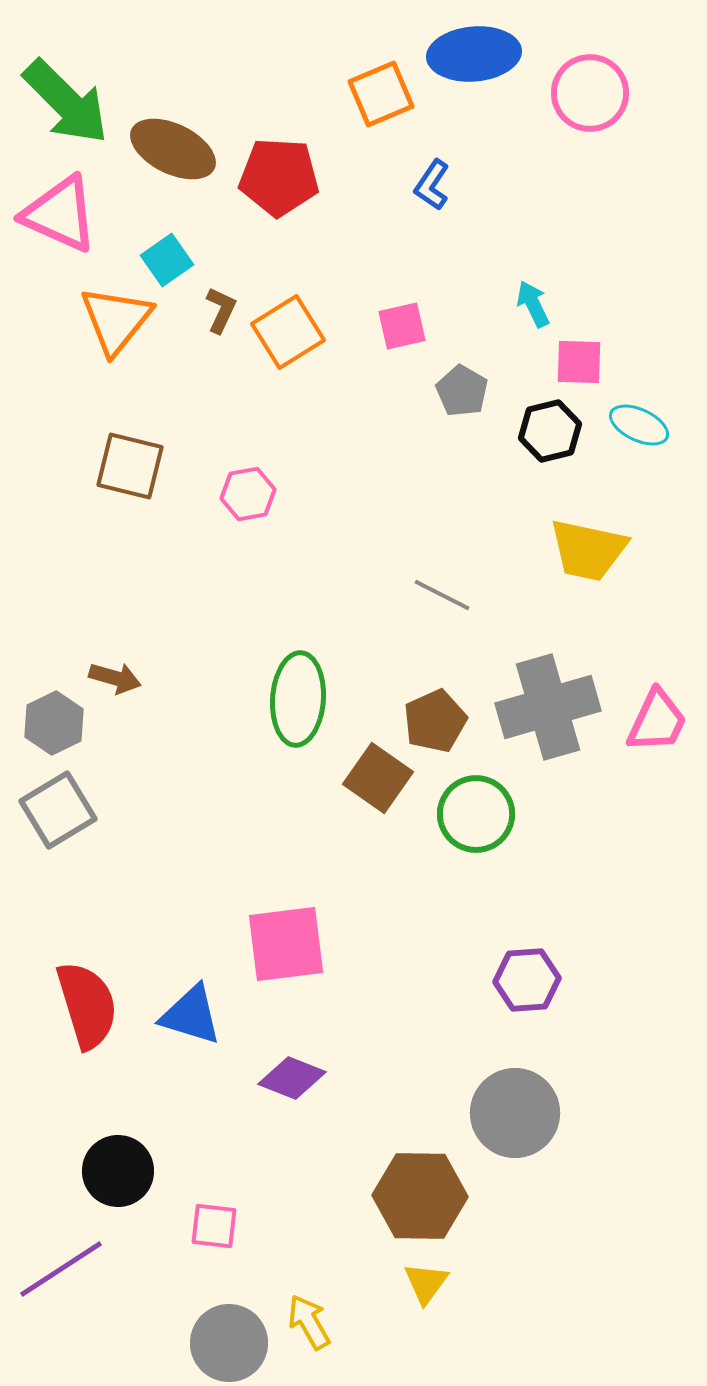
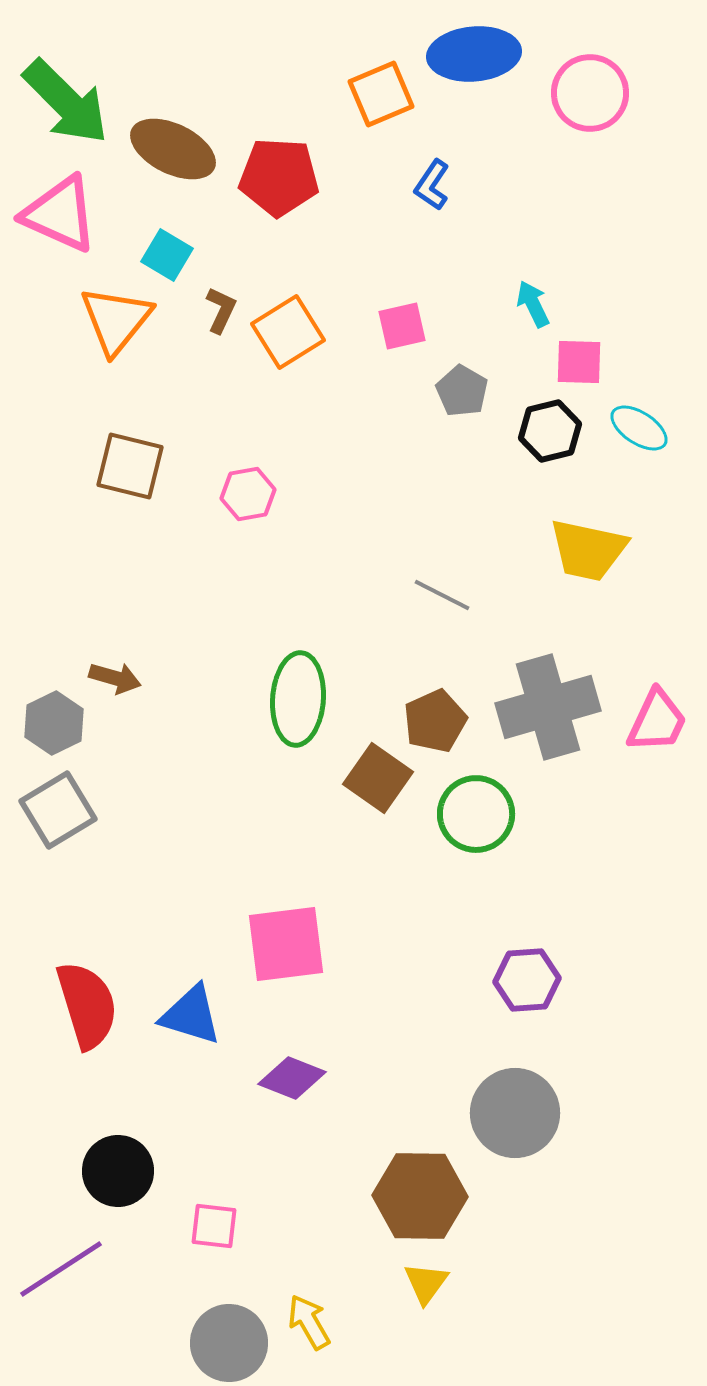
cyan square at (167, 260): moved 5 px up; rotated 24 degrees counterclockwise
cyan ellipse at (639, 425): moved 3 px down; rotated 8 degrees clockwise
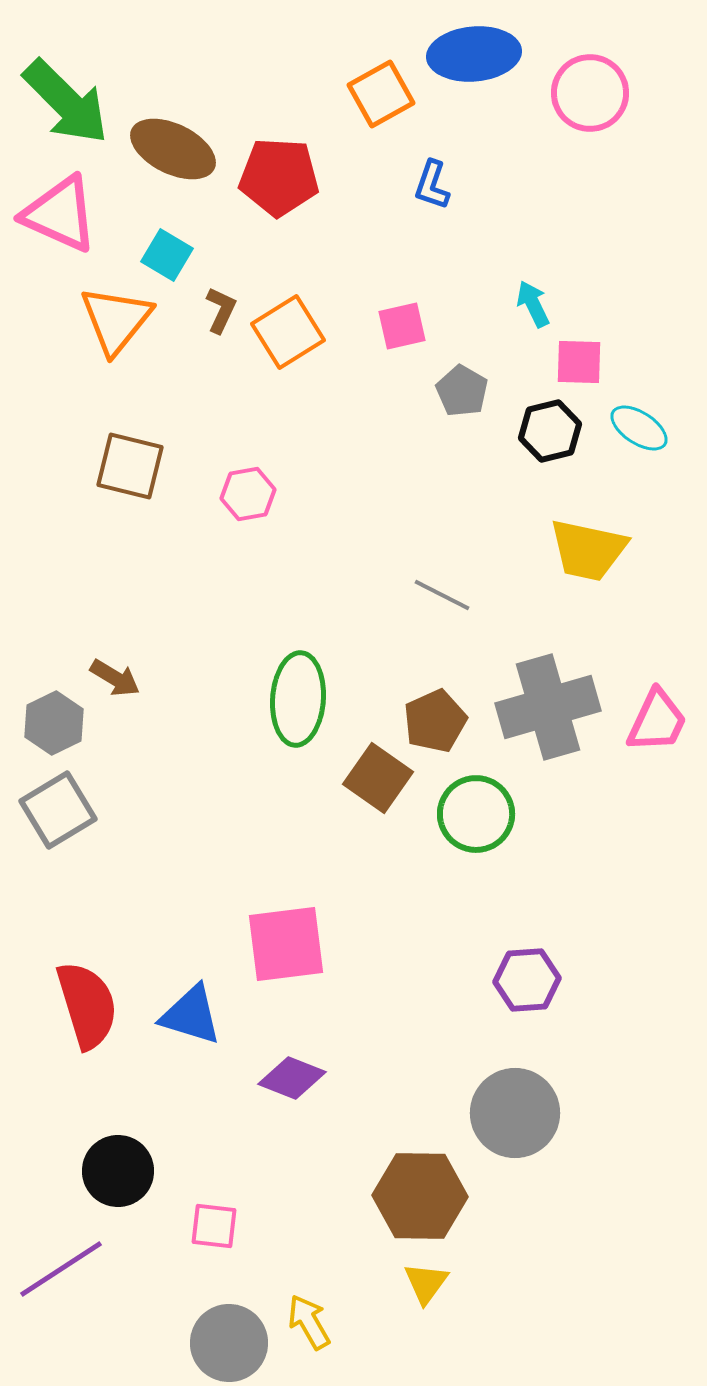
orange square at (381, 94): rotated 6 degrees counterclockwise
blue L-shape at (432, 185): rotated 15 degrees counterclockwise
brown arrow at (115, 678): rotated 15 degrees clockwise
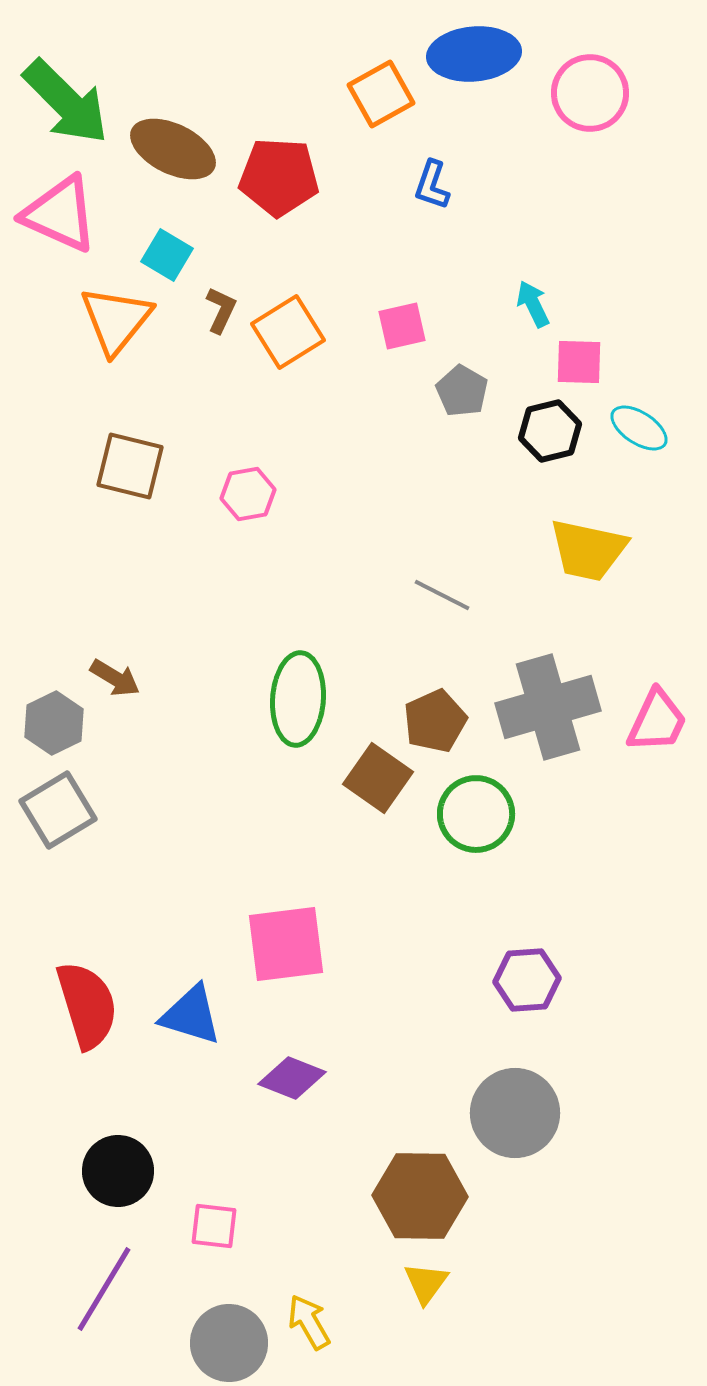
purple line at (61, 1269): moved 43 px right, 20 px down; rotated 26 degrees counterclockwise
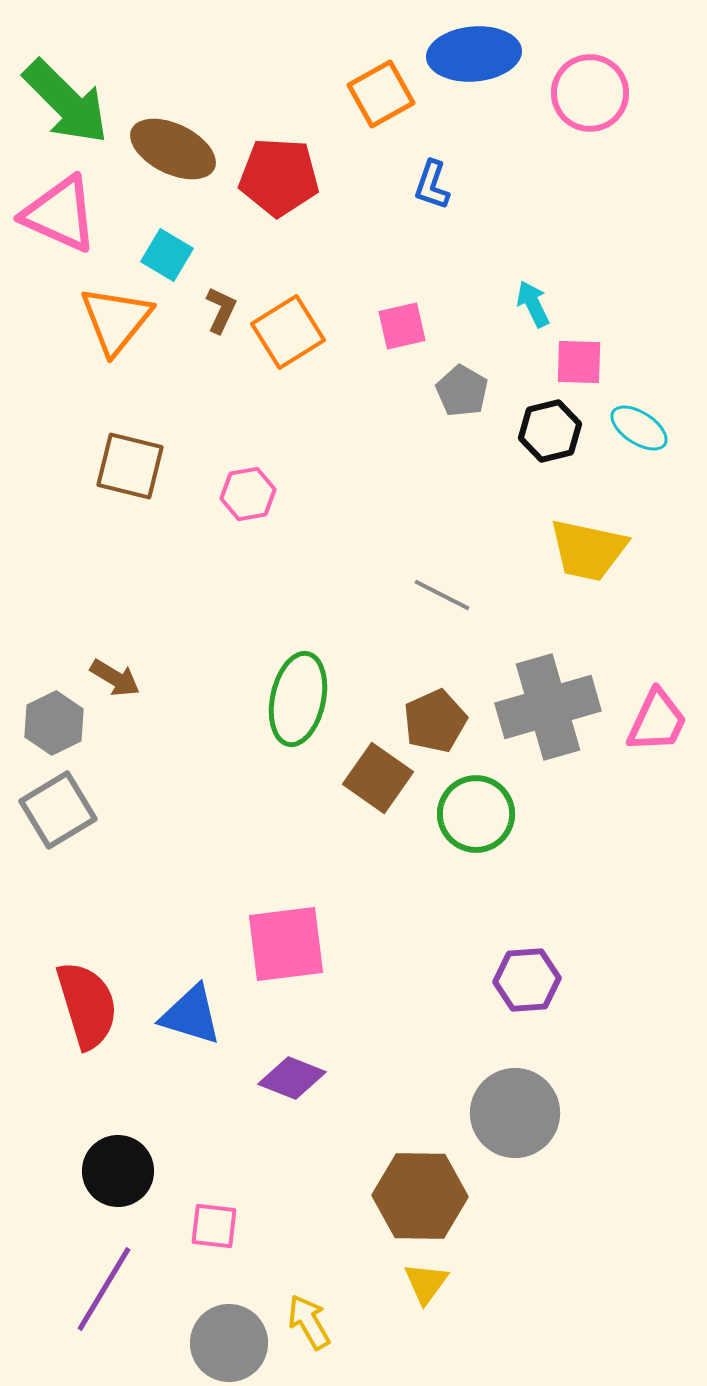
green ellipse at (298, 699): rotated 8 degrees clockwise
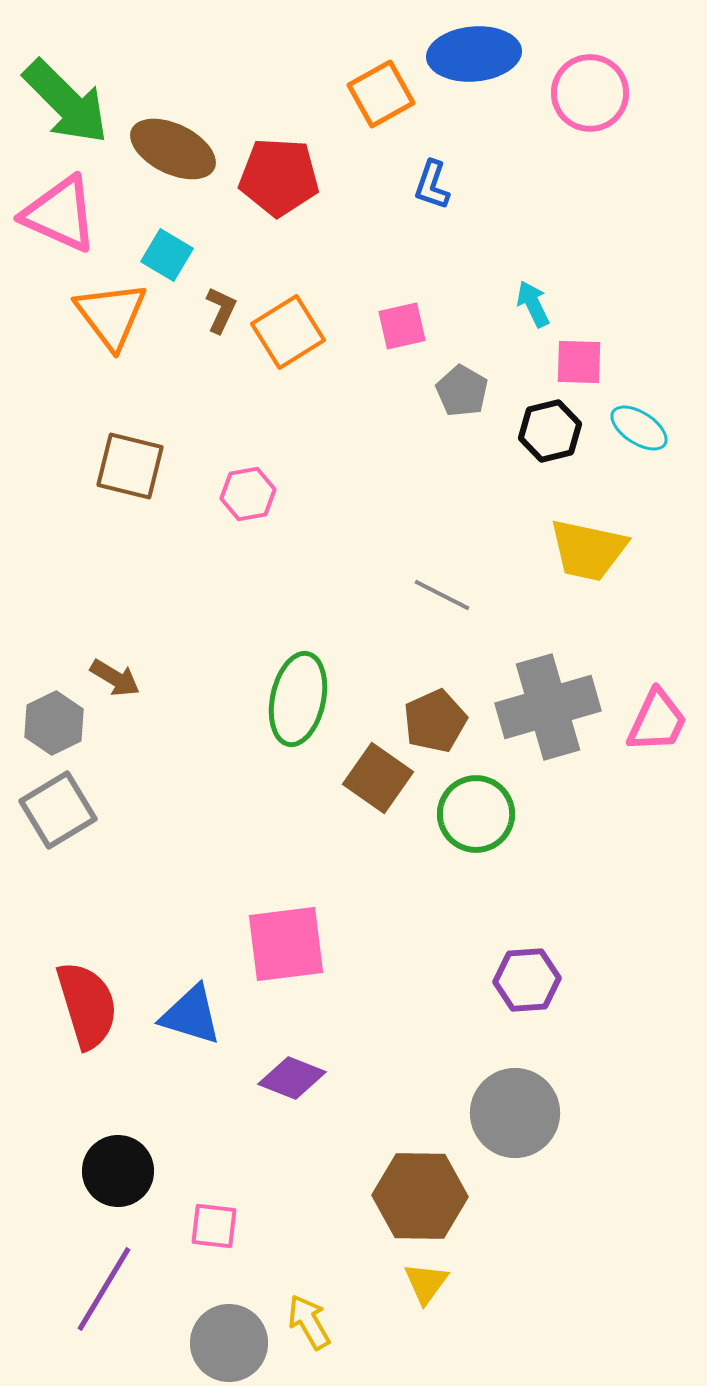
orange triangle at (116, 320): moved 5 px left, 5 px up; rotated 16 degrees counterclockwise
